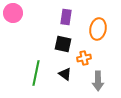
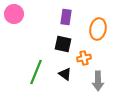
pink circle: moved 1 px right, 1 px down
green line: moved 1 px up; rotated 10 degrees clockwise
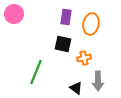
orange ellipse: moved 7 px left, 5 px up
black triangle: moved 11 px right, 14 px down
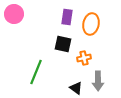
purple rectangle: moved 1 px right
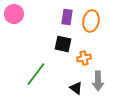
orange ellipse: moved 3 px up
green line: moved 2 px down; rotated 15 degrees clockwise
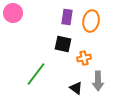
pink circle: moved 1 px left, 1 px up
